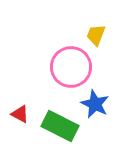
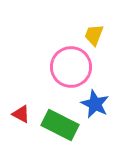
yellow trapezoid: moved 2 px left
red triangle: moved 1 px right
green rectangle: moved 1 px up
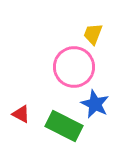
yellow trapezoid: moved 1 px left, 1 px up
pink circle: moved 3 px right
green rectangle: moved 4 px right, 1 px down
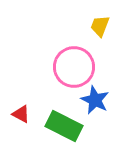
yellow trapezoid: moved 7 px right, 8 px up
blue star: moved 4 px up
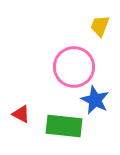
green rectangle: rotated 21 degrees counterclockwise
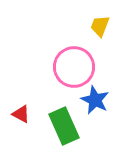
green rectangle: rotated 60 degrees clockwise
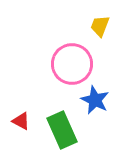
pink circle: moved 2 px left, 3 px up
red triangle: moved 7 px down
green rectangle: moved 2 px left, 4 px down
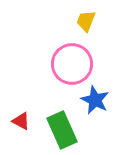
yellow trapezoid: moved 14 px left, 5 px up
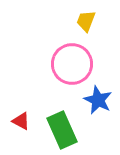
blue star: moved 3 px right
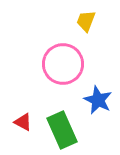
pink circle: moved 9 px left
red triangle: moved 2 px right, 1 px down
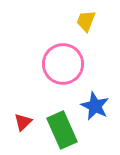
blue star: moved 3 px left, 6 px down
red triangle: rotated 48 degrees clockwise
